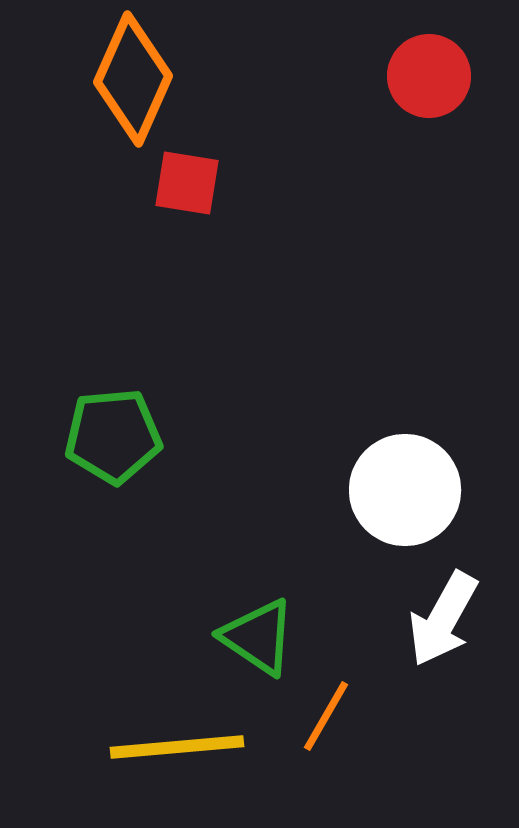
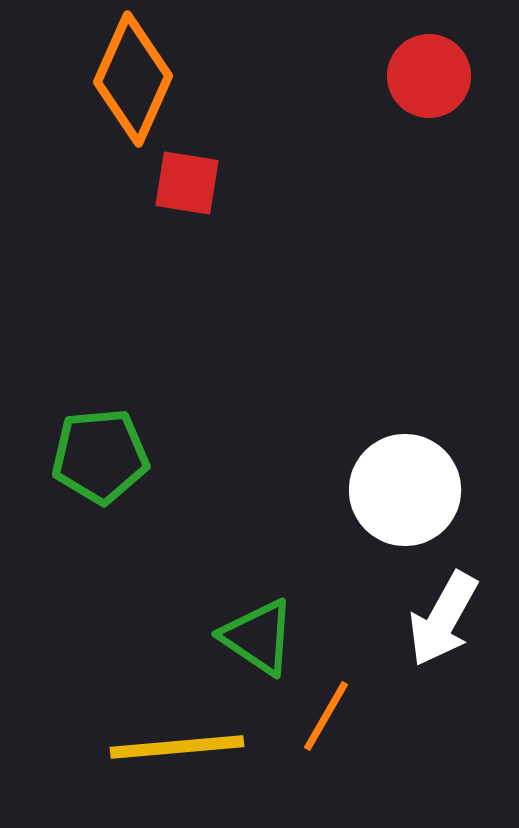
green pentagon: moved 13 px left, 20 px down
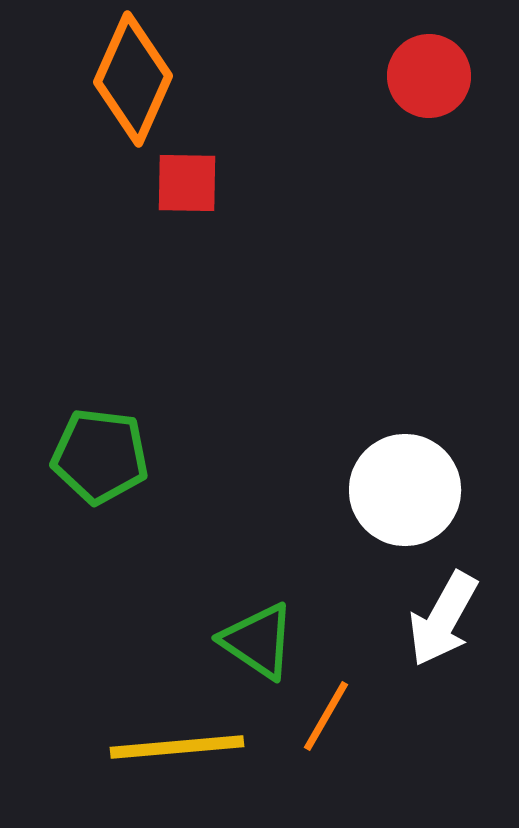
red square: rotated 8 degrees counterclockwise
green pentagon: rotated 12 degrees clockwise
green triangle: moved 4 px down
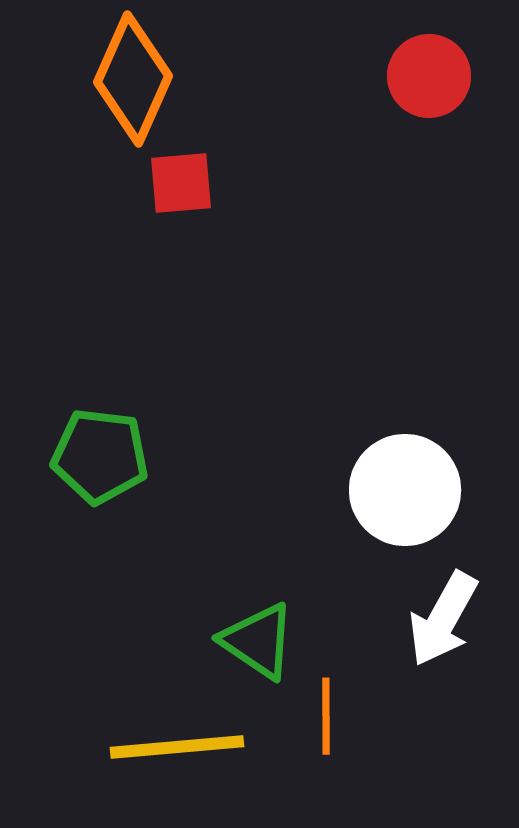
red square: moved 6 px left; rotated 6 degrees counterclockwise
orange line: rotated 30 degrees counterclockwise
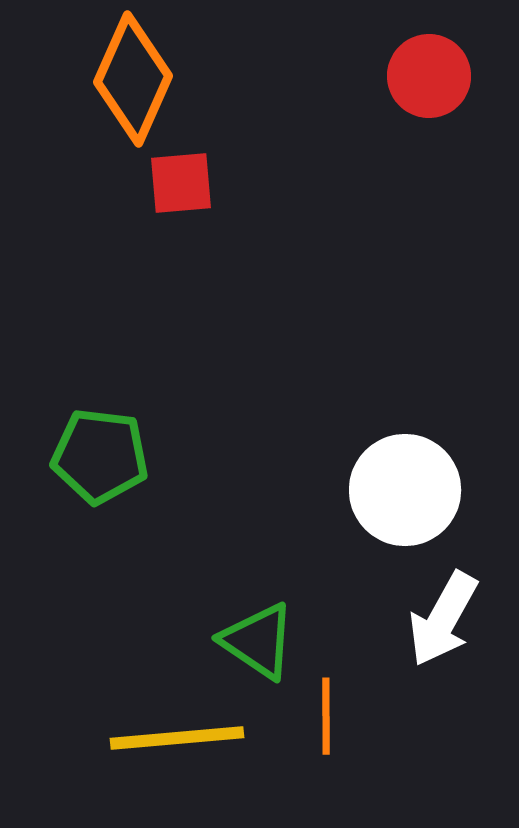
yellow line: moved 9 px up
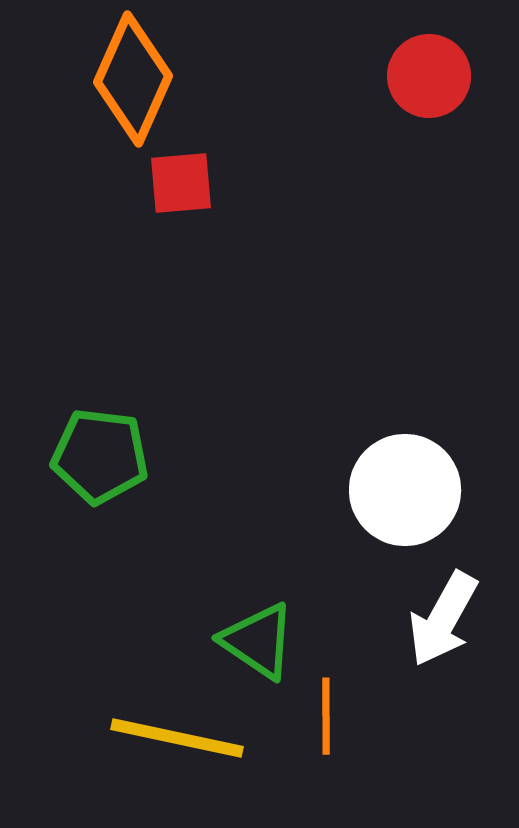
yellow line: rotated 17 degrees clockwise
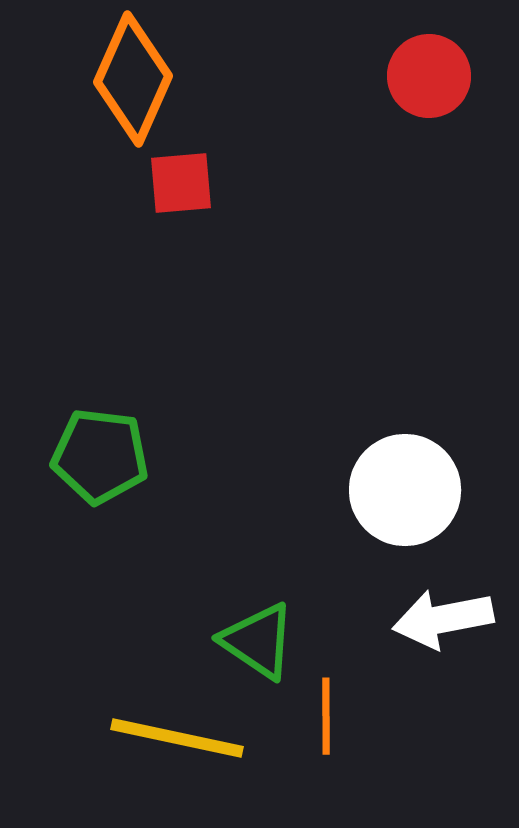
white arrow: rotated 50 degrees clockwise
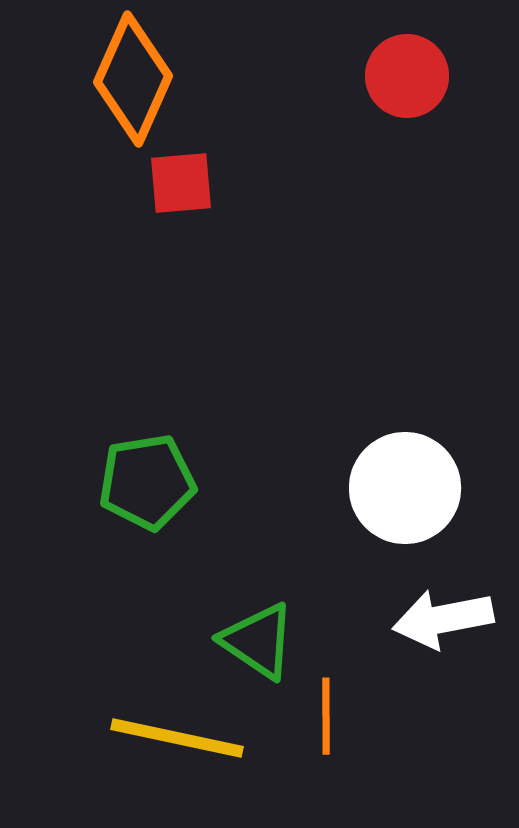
red circle: moved 22 px left
green pentagon: moved 47 px right, 26 px down; rotated 16 degrees counterclockwise
white circle: moved 2 px up
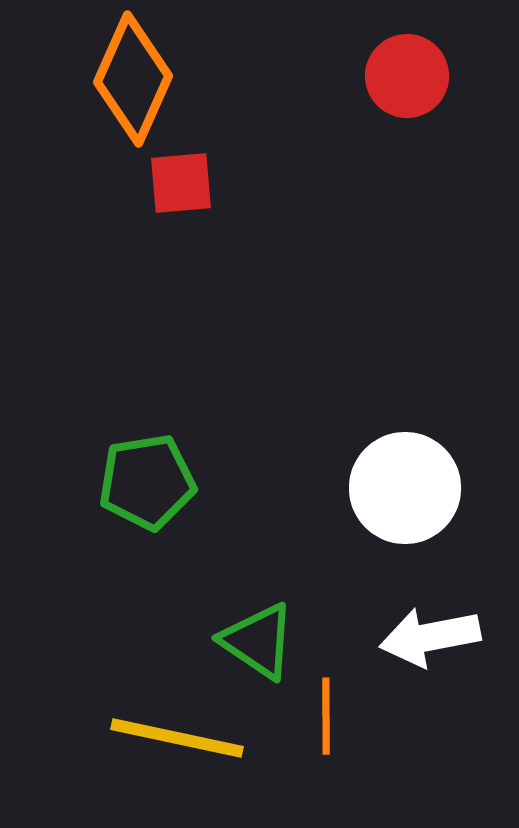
white arrow: moved 13 px left, 18 px down
